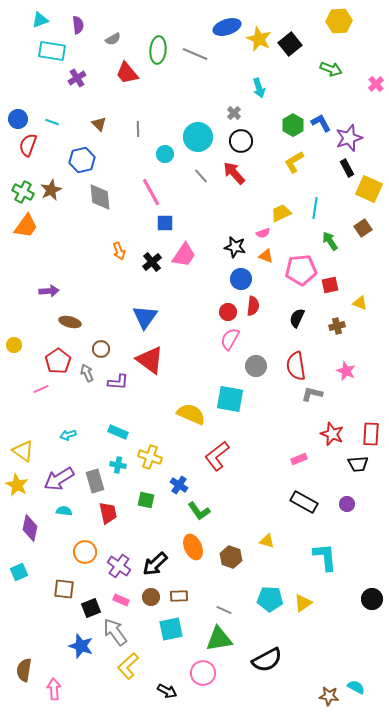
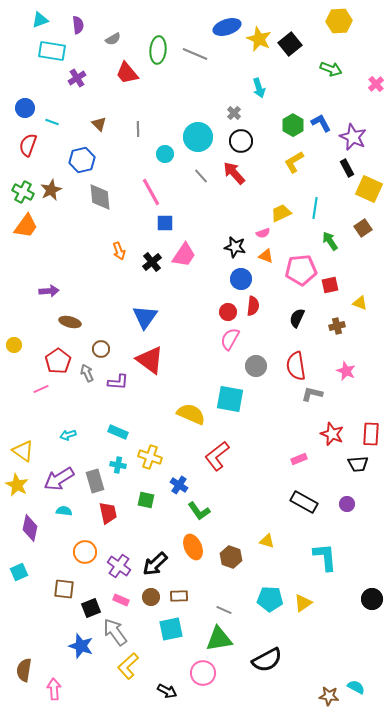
blue circle at (18, 119): moved 7 px right, 11 px up
purple star at (349, 138): moved 4 px right, 1 px up; rotated 28 degrees counterclockwise
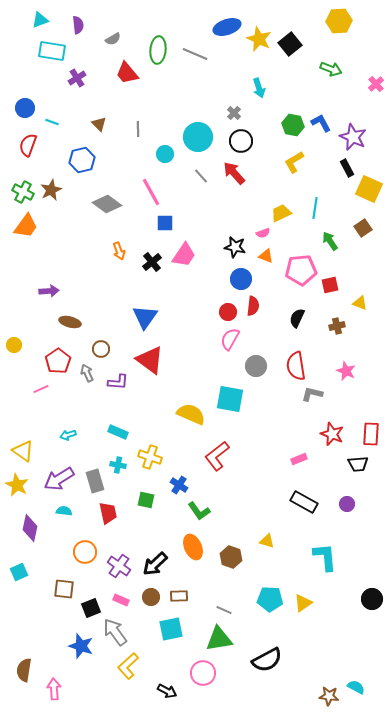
green hexagon at (293, 125): rotated 20 degrees counterclockwise
gray diamond at (100, 197): moved 7 px right, 7 px down; rotated 48 degrees counterclockwise
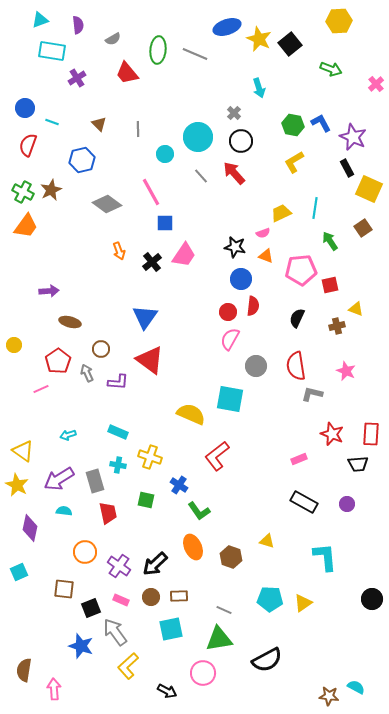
yellow triangle at (360, 303): moved 4 px left, 6 px down
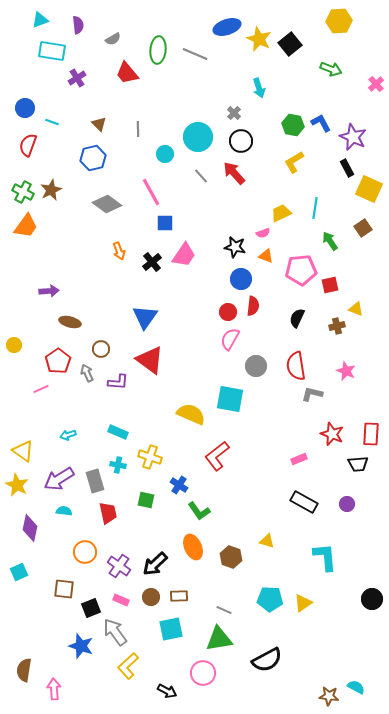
blue hexagon at (82, 160): moved 11 px right, 2 px up
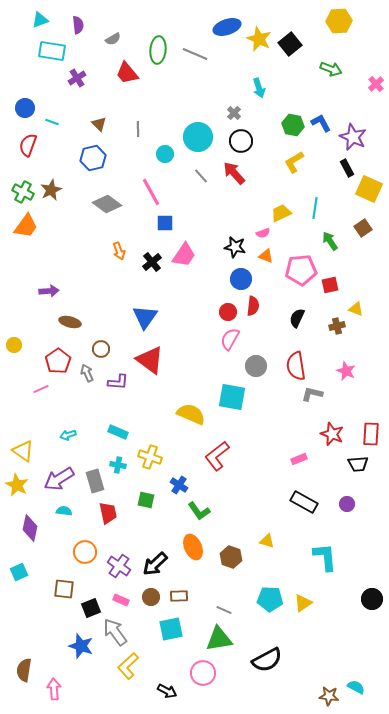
cyan square at (230, 399): moved 2 px right, 2 px up
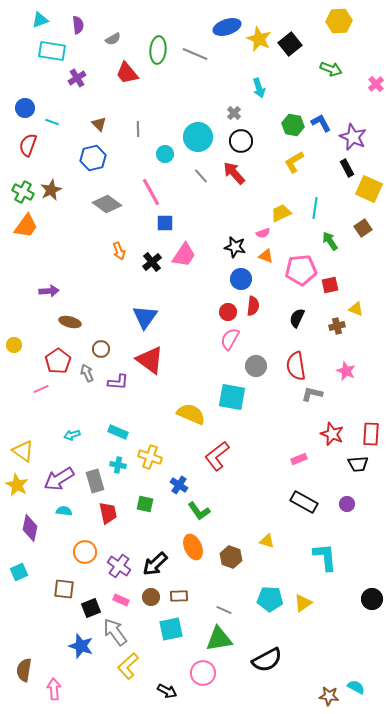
cyan arrow at (68, 435): moved 4 px right
green square at (146, 500): moved 1 px left, 4 px down
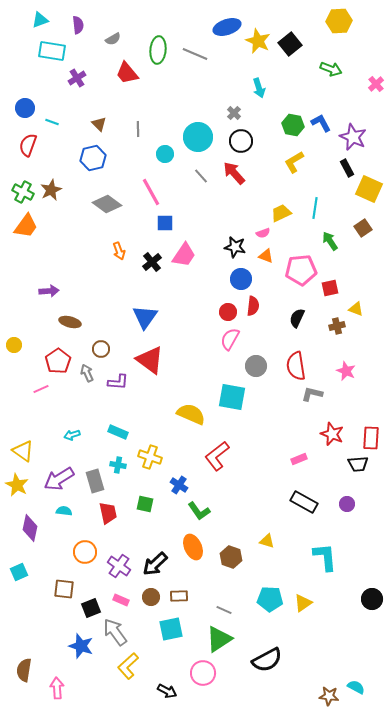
yellow star at (259, 39): moved 1 px left, 2 px down
red square at (330, 285): moved 3 px down
red rectangle at (371, 434): moved 4 px down
green triangle at (219, 639): rotated 24 degrees counterclockwise
pink arrow at (54, 689): moved 3 px right, 1 px up
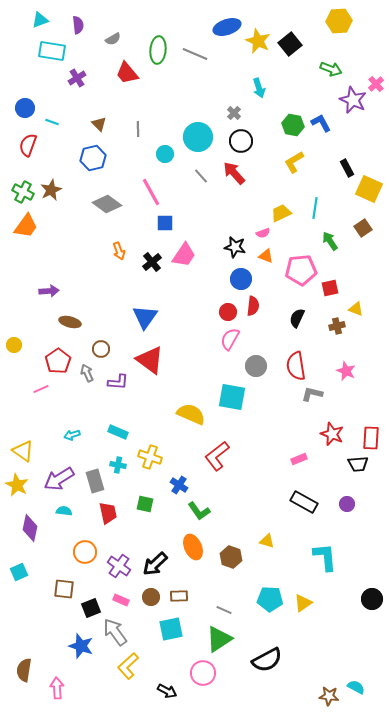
purple star at (353, 137): moved 37 px up
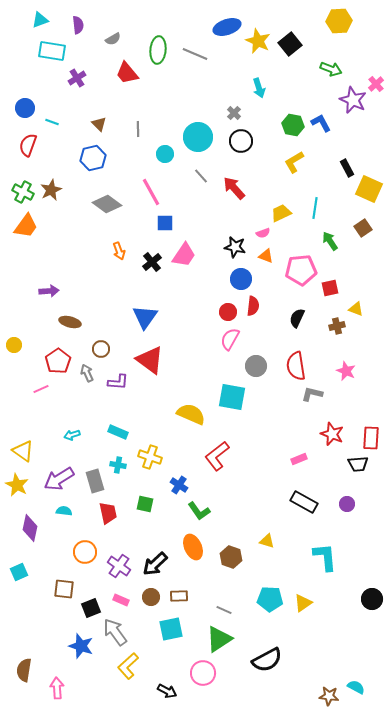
red arrow at (234, 173): moved 15 px down
